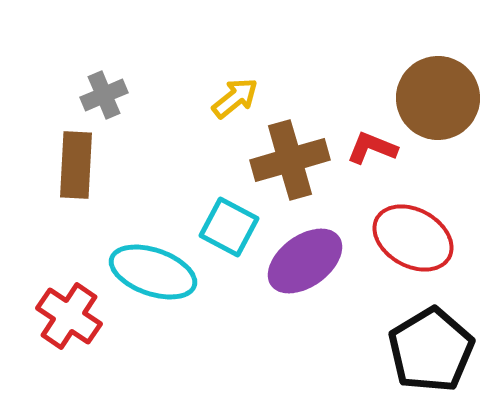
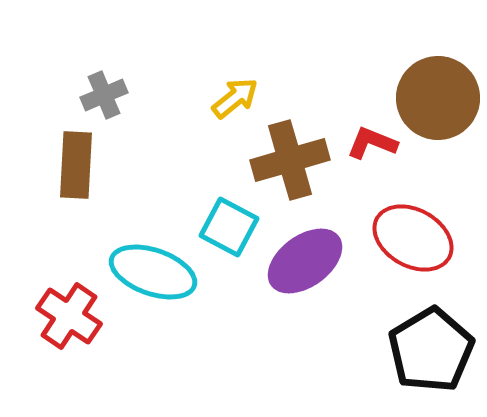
red L-shape: moved 5 px up
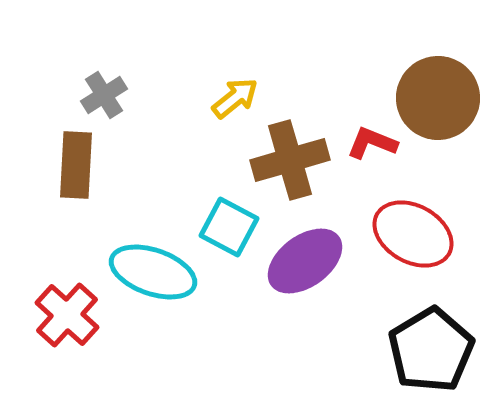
gray cross: rotated 9 degrees counterclockwise
red ellipse: moved 4 px up
red cross: moved 2 px left, 1 px up; rotated 8 degrees clockwise
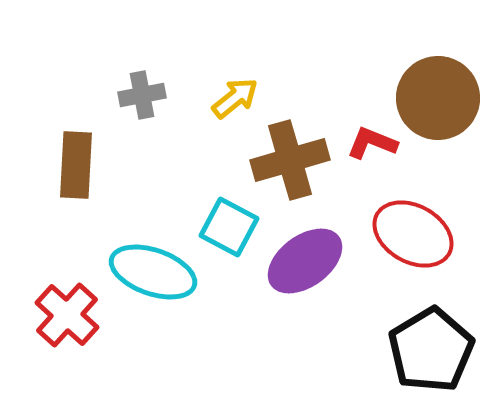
gray cross: moved 38 px right; rotated 21 degrees clockwise
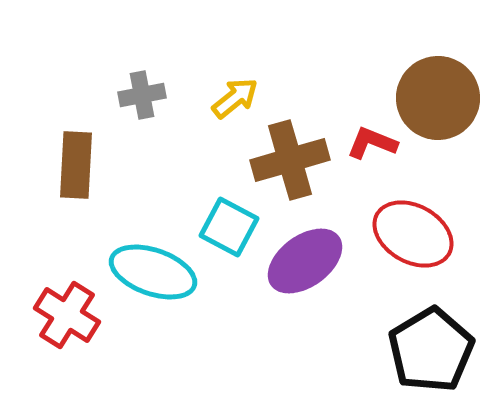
red cross: rotated 10 degrees counterclockwise
